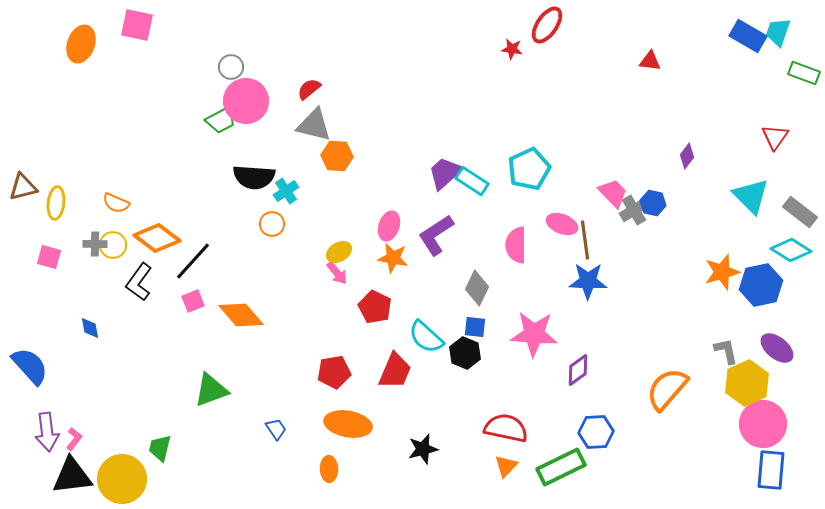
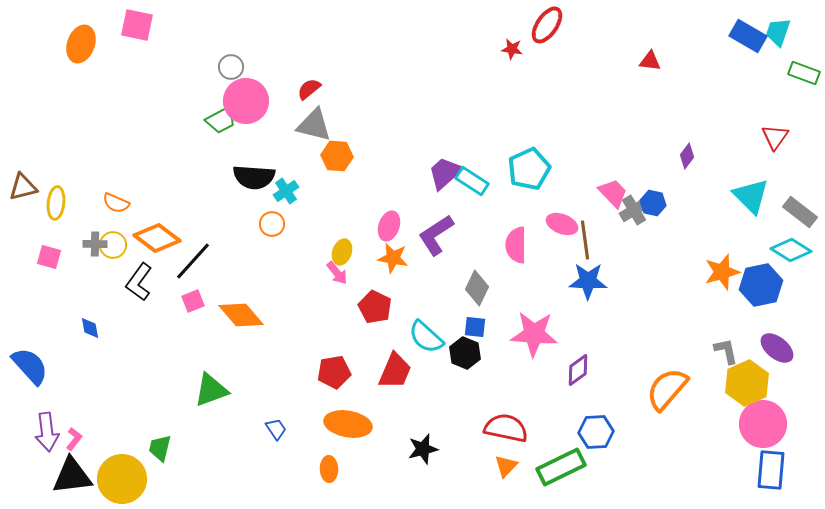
yellow ellipse at (339, 252): moved 3 px right; rotated 40 degrees counterclockwise
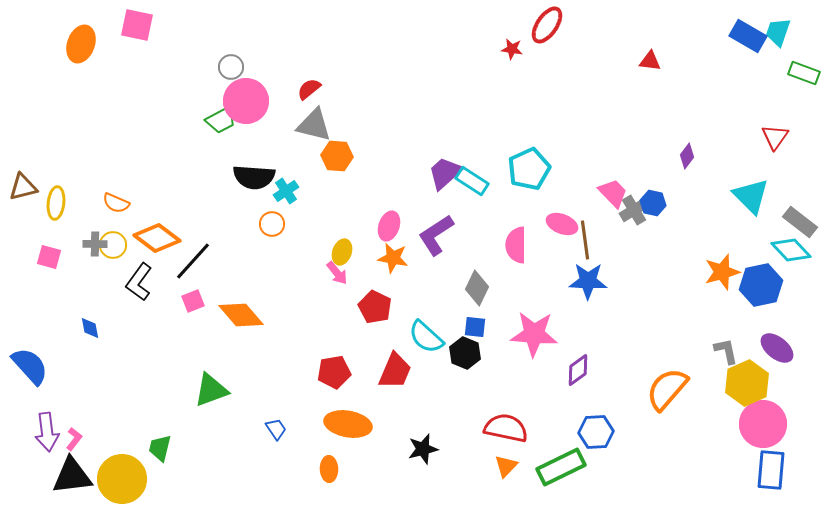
gray rectangle at (800, 212): moved 10 px down
cyan diamond at (791, 250): rotated 15 degrees clockwise
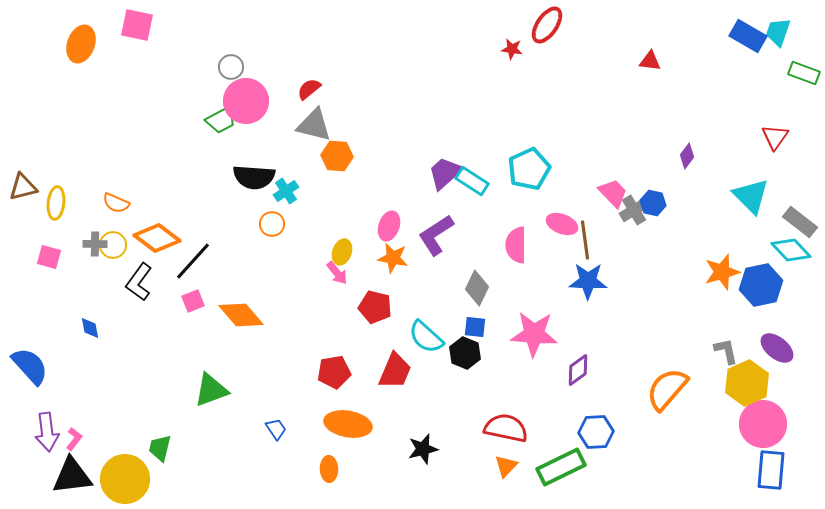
red pentagon at (375, 307): rotated 12 degrees counterclockwise
yellow circle at (122, 479): moved 3 px right
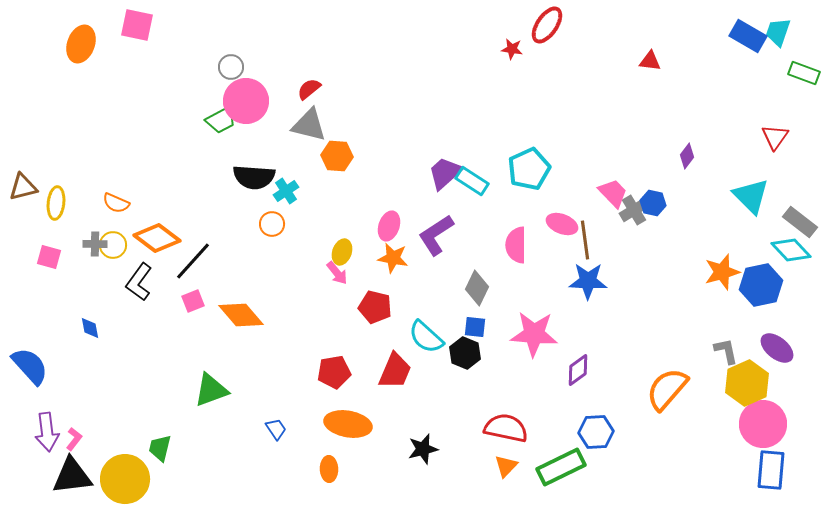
gray triangle at (314, 125): moved 5 px left
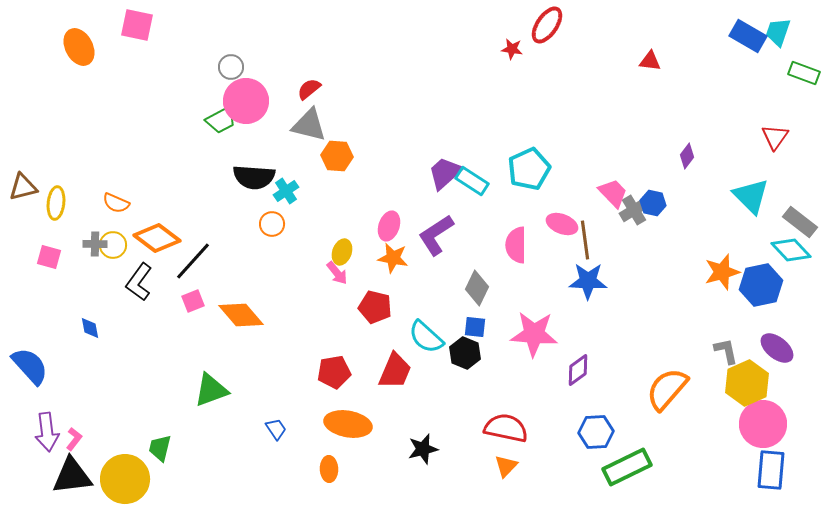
orange ellipse at (81, 44): moved 2 px left, 3 px down; rotated 48 degrees counterclockwise
green rectangle at (561, 467): moved 66 px right
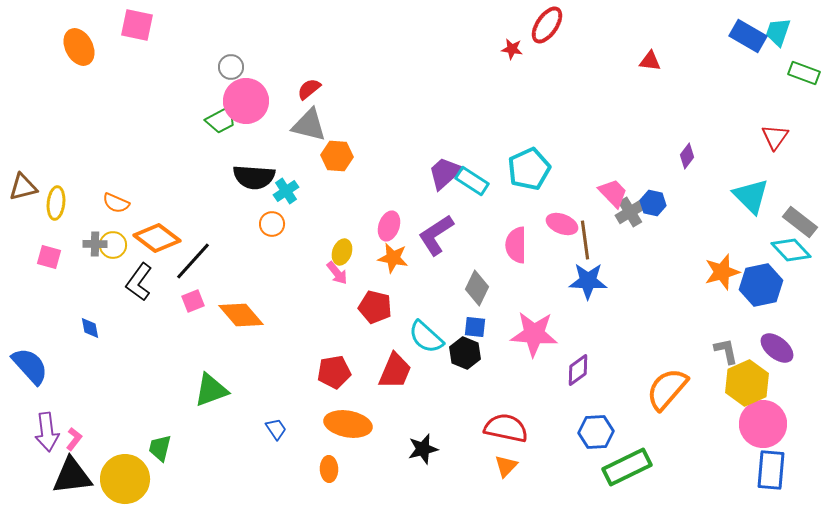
gray cross at (634, 210): moved 4 px left, 2 px down
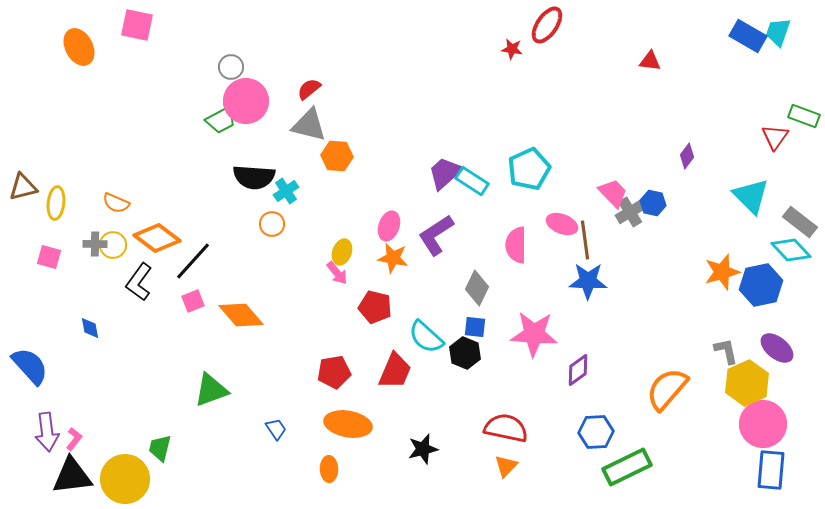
green rectangle at (804, 73): moved 43 px down
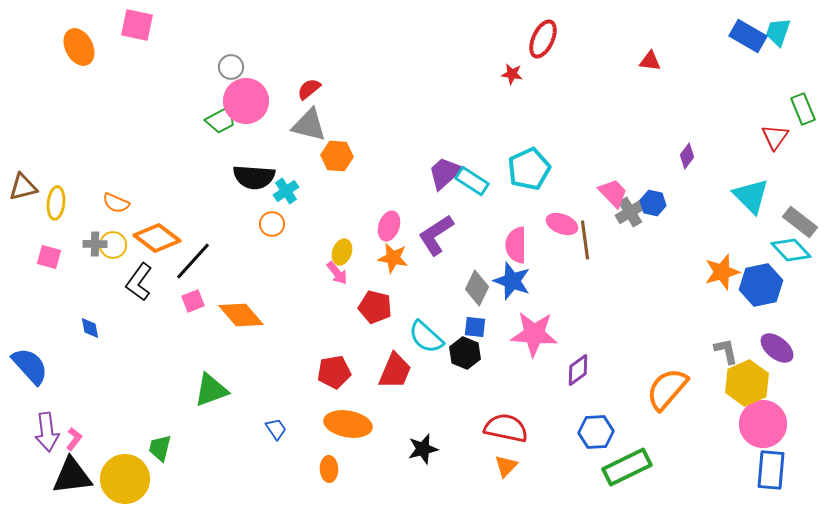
red ellipse at (547, 25): moved 4 px left, 14 px down; rotated 9 degrees counterclockwise
red star at (512, 49): moved 25 px down
green rectangle at (804, 116): moved 1 px left, 7 px up; rotated 48 degrees clockwise
blue star at (588, 281): moved 76 px left; rotated 18 degrees clockwise
